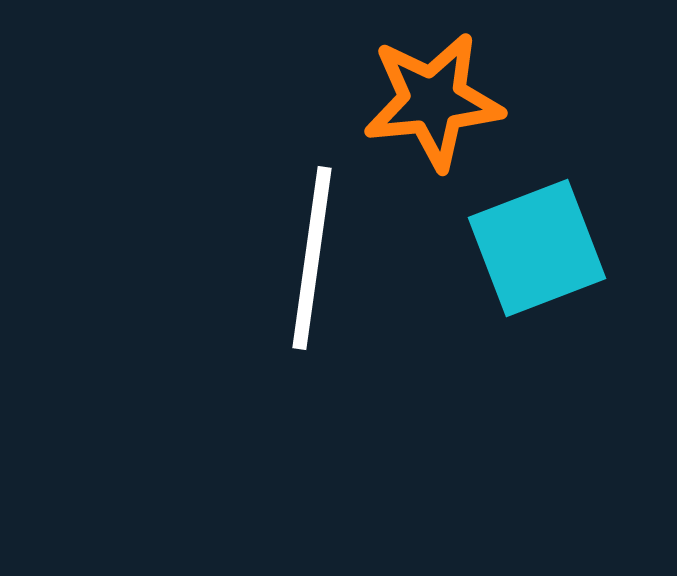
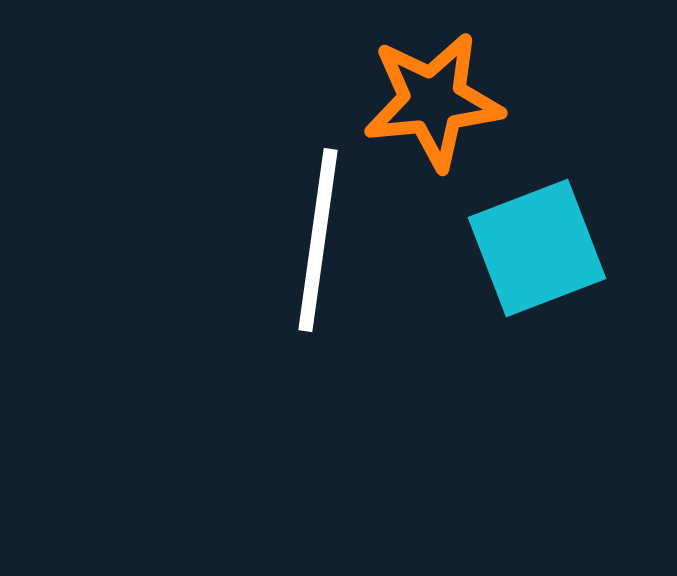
white line: moved 6 px right, 18 px up
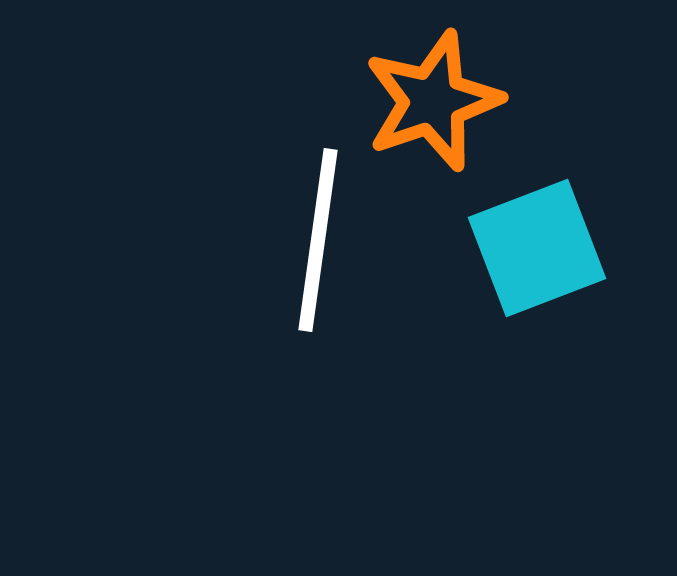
orange star: rotated 13 degrees counterclockwise
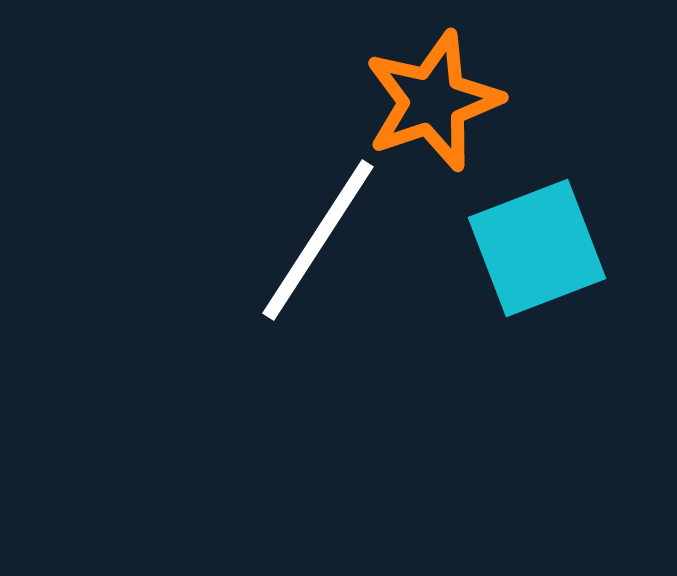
white line: rotated 25 degrees clockwise
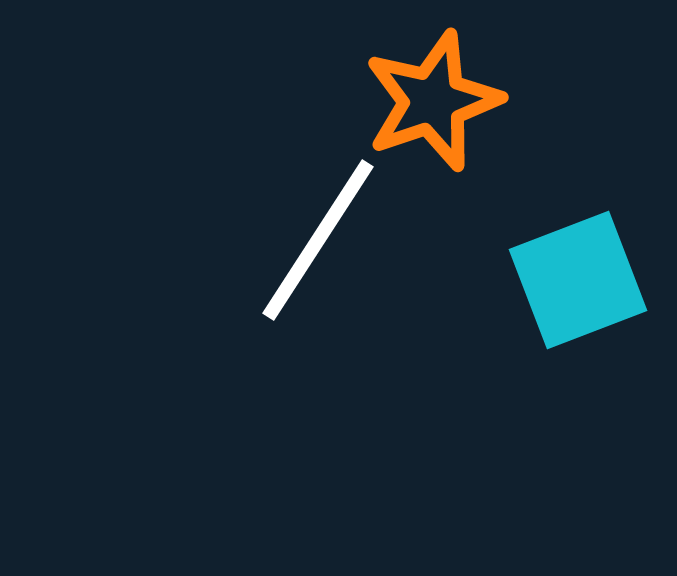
cyan square: moved 41 px right, 32 px down
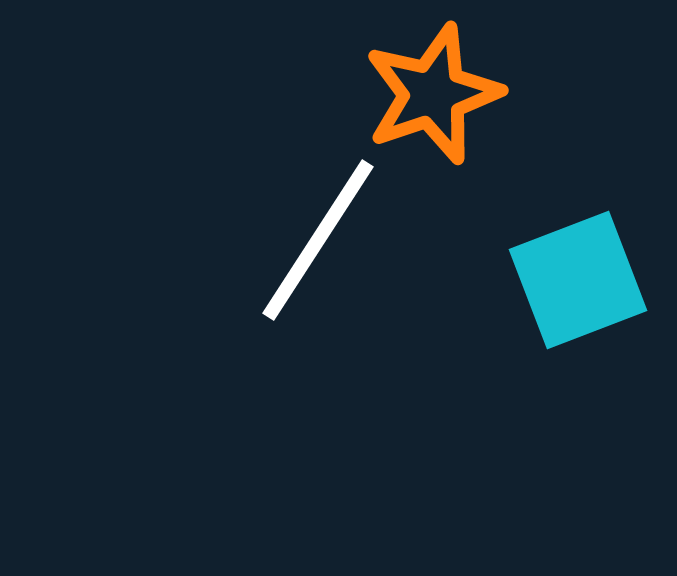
orange star: moved 7 px up
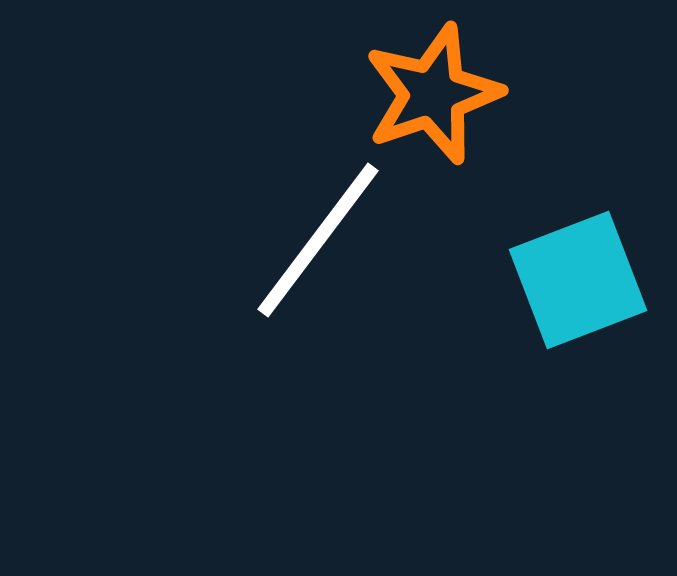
white line: rotated 4 degrees clockwise
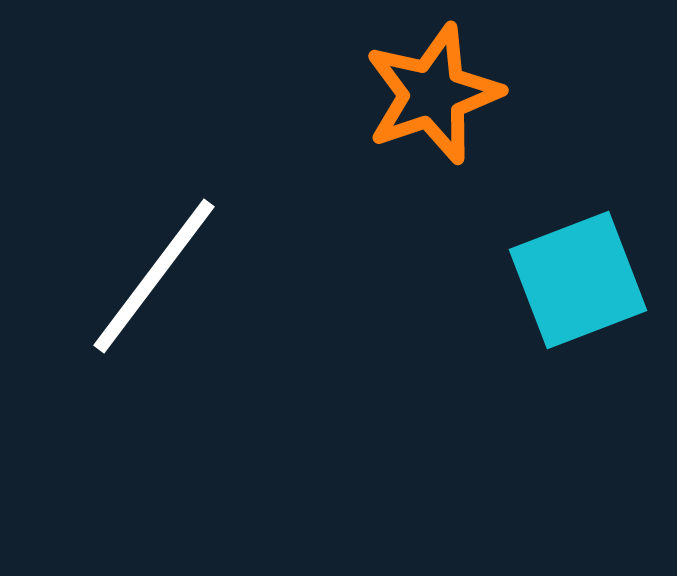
white line: moved 164 px left, 36 px down
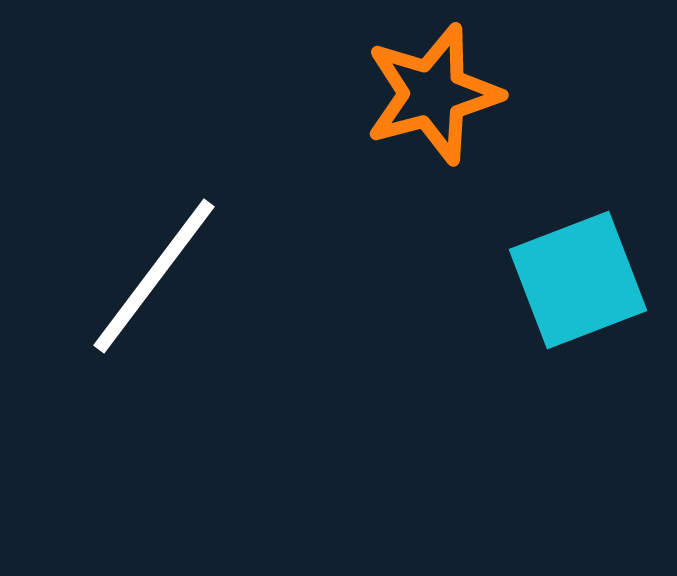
orange star: rotated 4 degrees clockwise
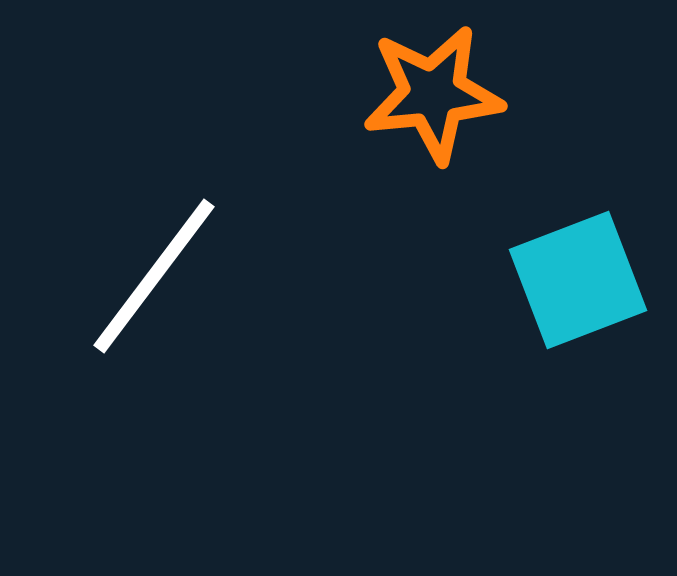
orange star: rotated 9 degrees clockwise
